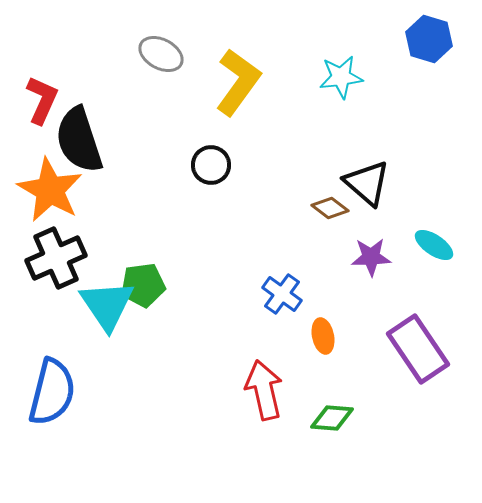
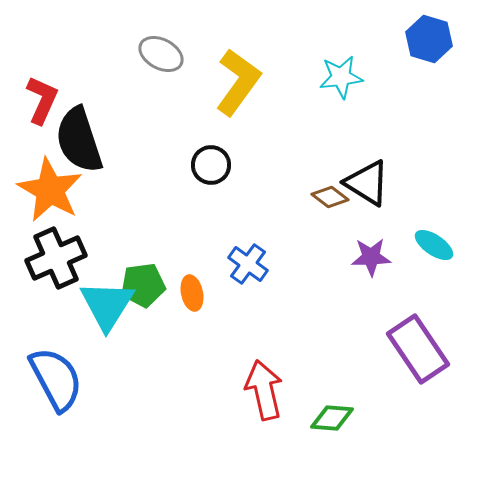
black triangle: rotated 9 degrees counterclockwise
brown diamond: moved 11 px up
blue cross: moved 34 px left, 30 px up
cyan triangle: rotated 6 degrees clockwise
orange ellipse: moved 131 px left, 43 px up
blue semicircle: moved 4 px right, 13 px up; rotated 42 degrees counterclockwise
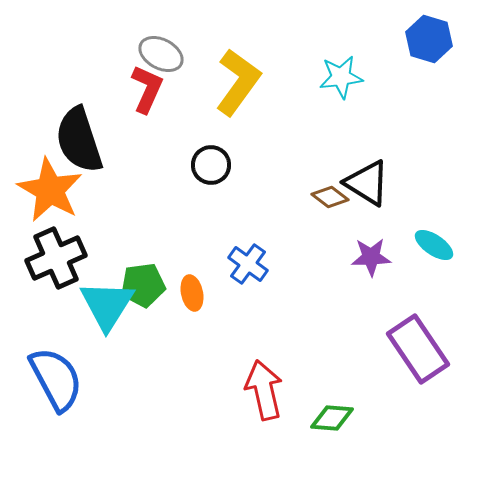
red L-shape: moved 105 px right, 11 px up
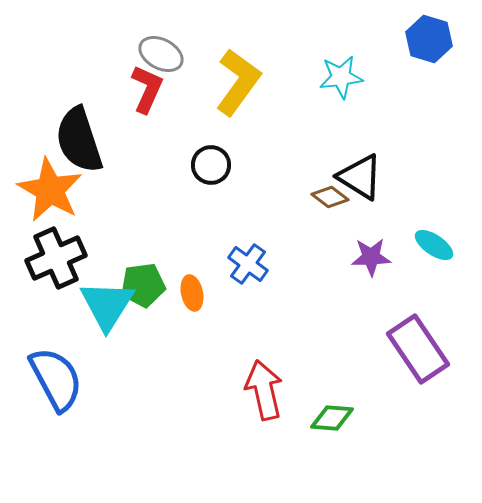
black triangle: moved 7 px left, 6 px up
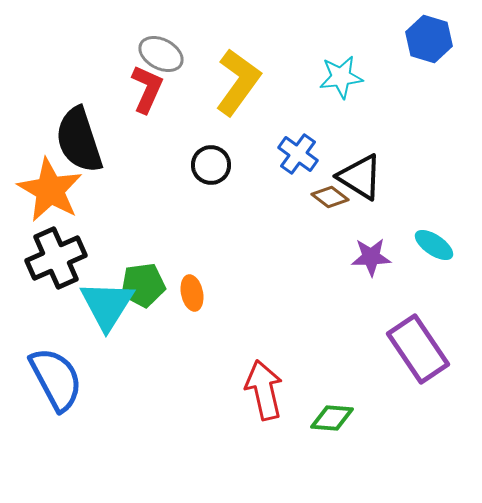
blue cross: moved 50 px right, 110 px up
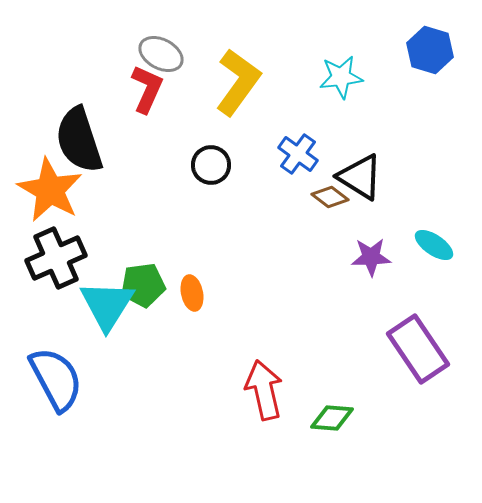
blue hexagon: moved 1 px right, 11 px down
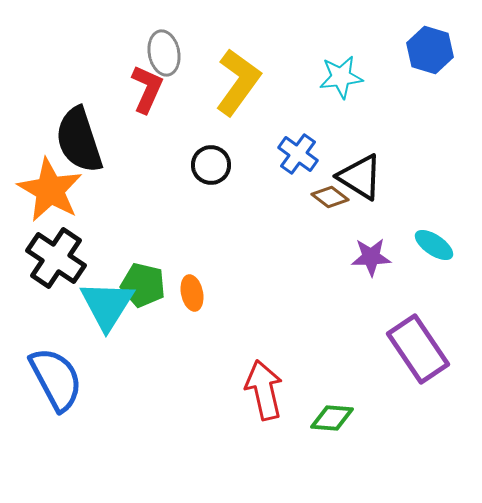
gray ellipse: moved 3 px right, 1 px up; rotated 51 degrees clockwise
black cross: rotated 32 degrees counterclockwise
green pentagon: rotated 21 degrees clockwise
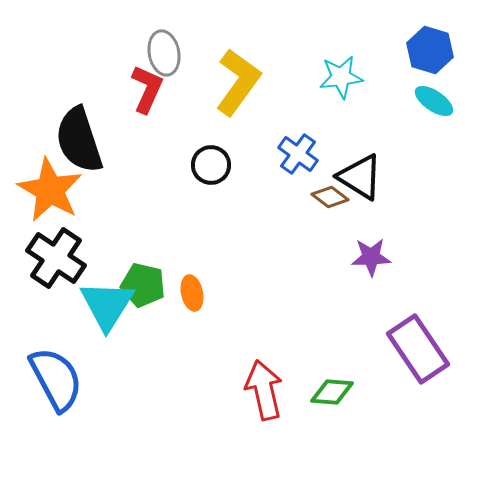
cyan ellipse: moved 144 px up
green diamond: moved 26 px up
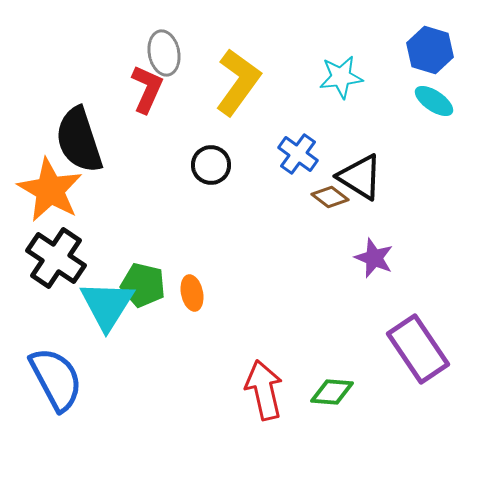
purple star: moved 3 px right, 1 px down; rotated 24 degrees clockwise
